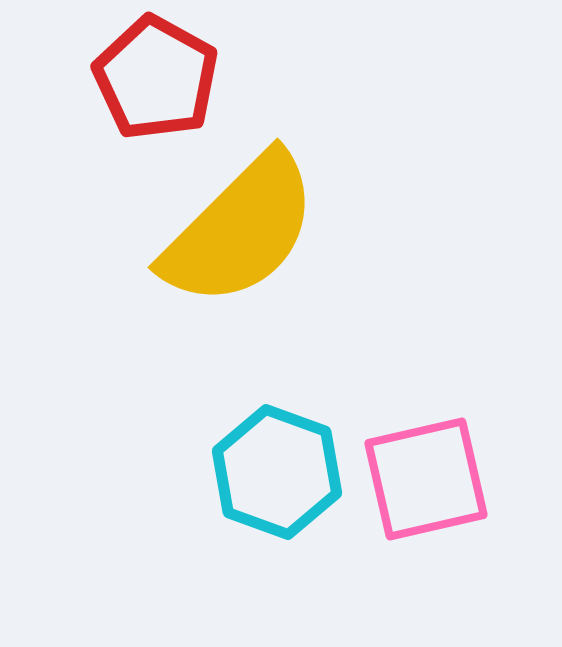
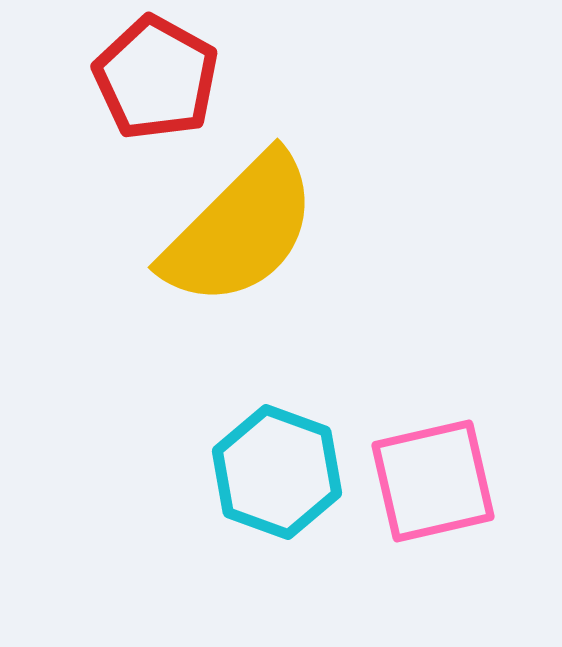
pink square: moved 7 px right, 2 px down
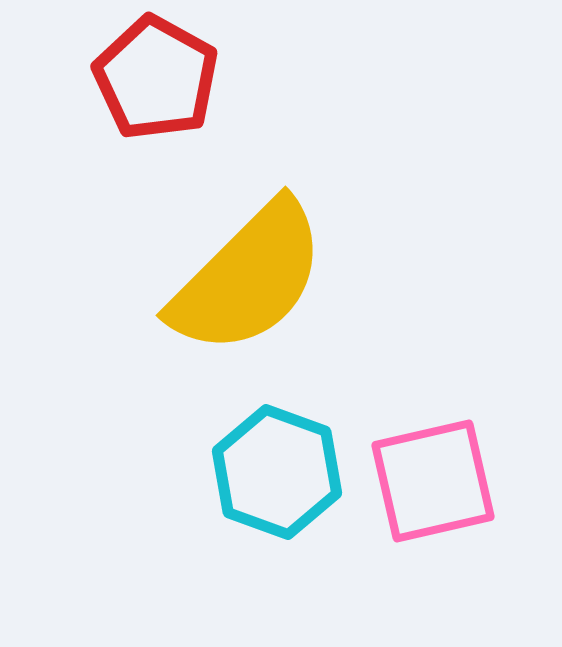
yellow semicircle: moved 8 px right, 48 px down
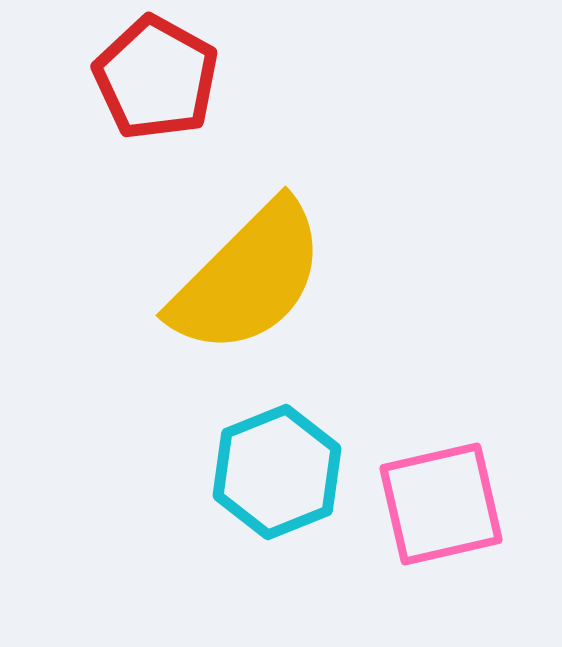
cyan hexagon: rotated 18 degrees clockwise
pink square: moved 8 px right, 23 px down
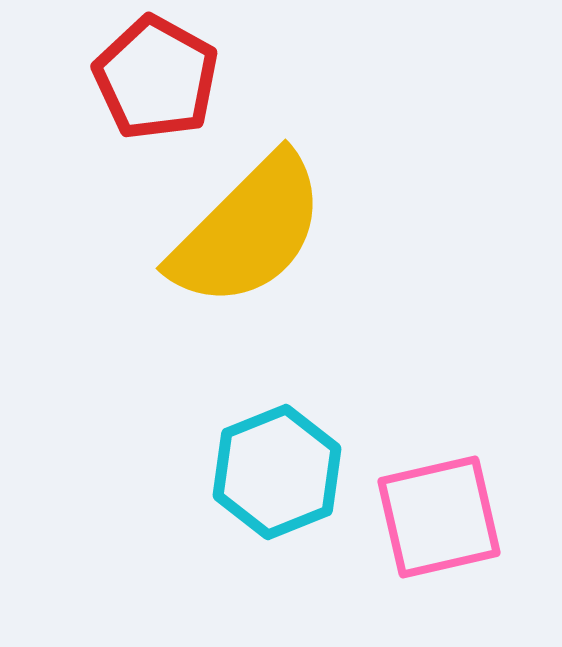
yellow semicircle: moved 47 px up
pink square: moved 2 px left, 13 px down
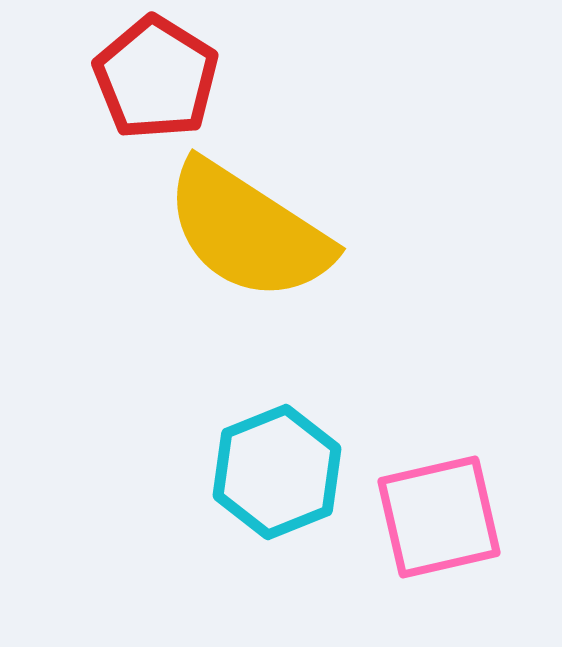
red pentagon: rotated 3 degrees clockwise
yellow semicircle: rotated 78 degrees clockwise
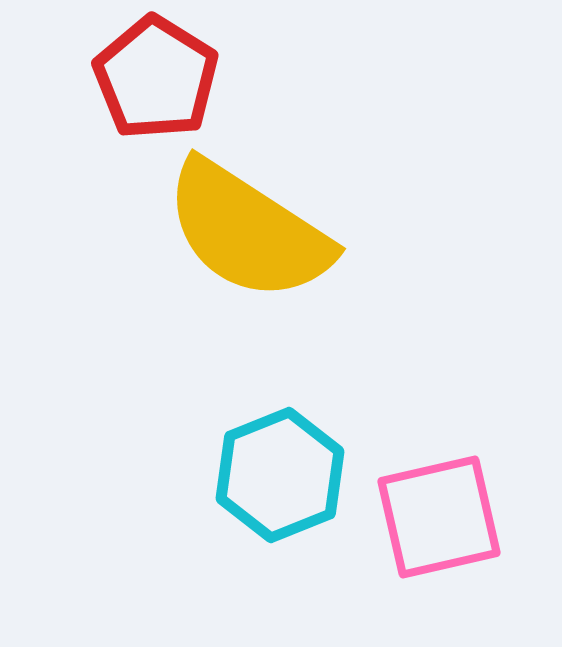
cyan hexagon: moved 3 px right, 3 px down
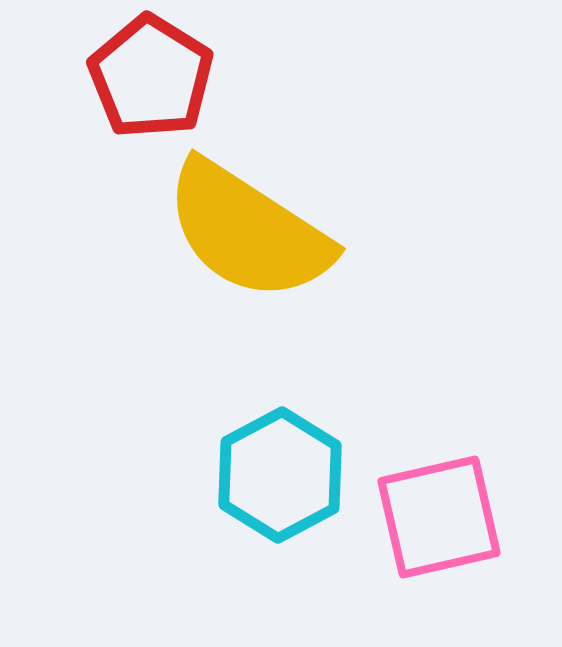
red pentagon: moved 5 px left, 1 px up
cyan hexagon: rotated 6 degrees counterclockwise
